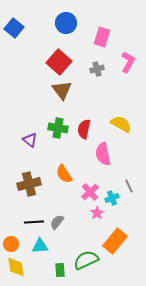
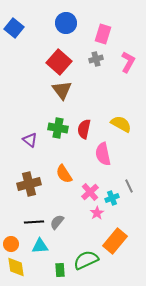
pink rectangle: moved 1 px right, 3 px up
gray cross: moved 1 px left, 10 px up
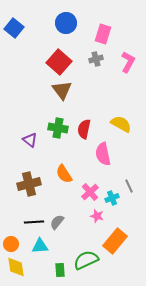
pink star: moved 3 px down; rotated 24 degrees counterclockwise
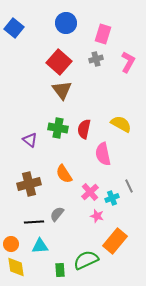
gray semicircle: moved 8 px up
